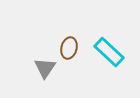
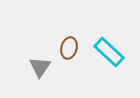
gray triangle: moved 5 px left, 1 px up
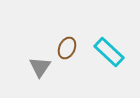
brown ellipse: moved 2 px left; rotated 10 degrees clockwise
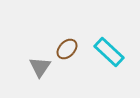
brown ellipse: moved 1 px down; rotated 20 degrees clockwise
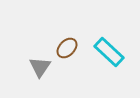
brown ellipse: moved 1 px up
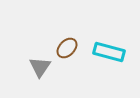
cyan rectangle: rotated 28 degrees counterclockwise
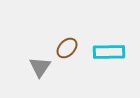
cyan rectangle: rotated 16 degrees counterclockwise
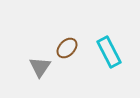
cyan rectangle: rotated 64 degrees clockwise
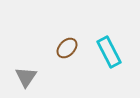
gray triangle: moved 14 px left, 10 px down
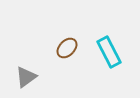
gray triangle: rotated 20 degrees clockwise
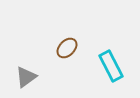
cyan rectangle: moved 2 px right, 14 px down
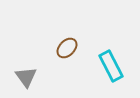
gray triangle: rotated 30 degrees counterclockwise
